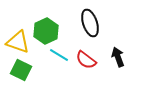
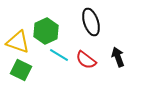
black ellipse: moved 1 px right, 1 px up
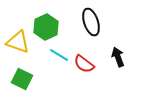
green hexagon: moved 4 px up
red semicircle: moved 2 px left, 4 px down
green square: moved 1 px right, 9 px down
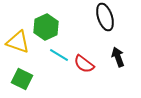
black ellipse: moved 14 px right, 5 px up
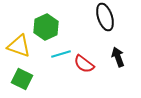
yellow triangle: moved 1 px right, 4 px down
cyan line: moved 2 px right, 1 px up; rotated 48 degrees counterclockwise
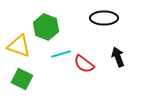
black ellipse: moved 1 px left, 1 px down; rotated 72 degrees counterclockwise
green hexagon: rotated 15 degrees counterclockwise
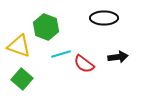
black arrow: rotated 102 degrees clockwise
green square: rotated 15 degrees clockwise
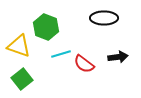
green square: rotated 10 degrees clockwise
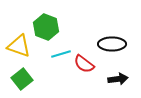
black ellipse: moved 8 px right, 26 px down
black arrow: moved 22 px down
